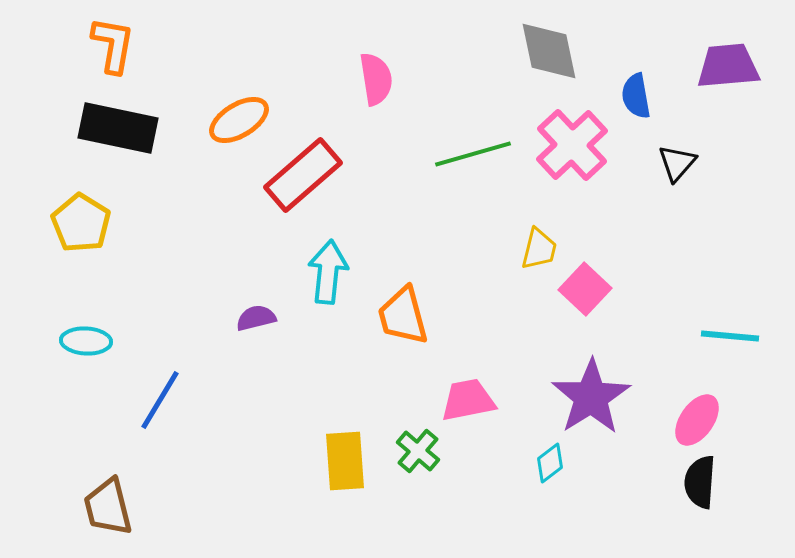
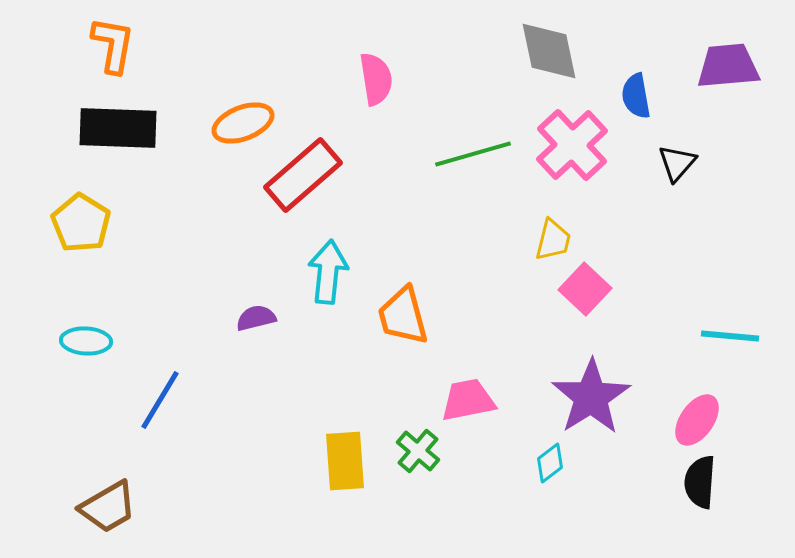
orange ellipse: moved 4 px right, 3 px down; rotated 10 degrees clockwise
black rectangle: rotated 10 degrees counterclockwise
yellow trapezoid: moved 14 px right, 9 px up
brown trapezoid: rotated 106 degrees counterclockwise
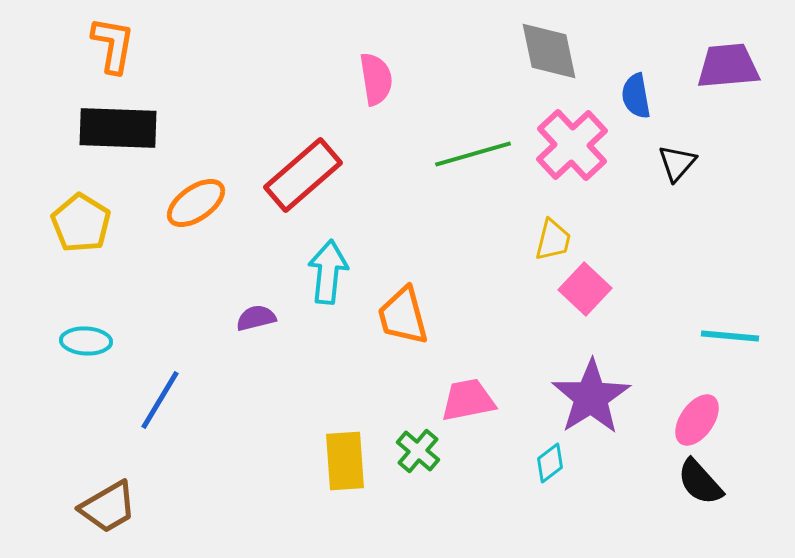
orange ellipse: moved 47 px left, 80 px down; rotated 14 degrees counterclockwise
black semicircle: rotated 46 degrees counterclockwise
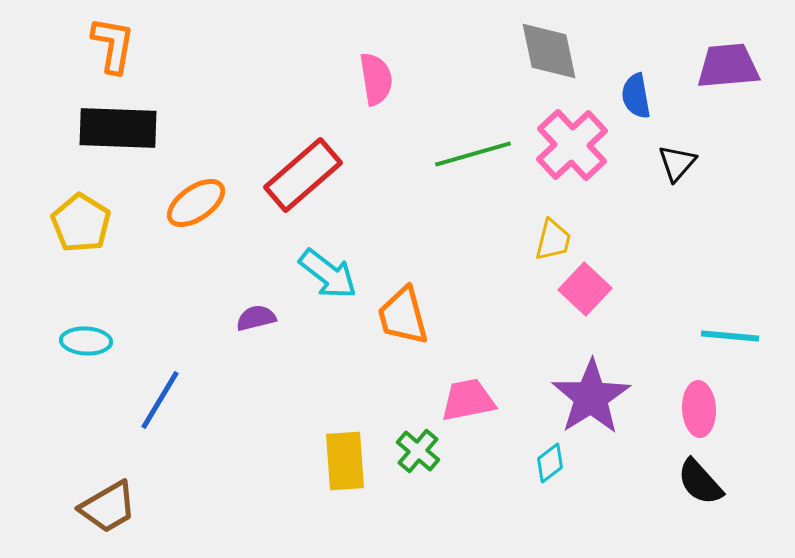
cyan arrow: moved 2 px down; rotated 122 degrees clockwise
pink ellipse: moved 2 px right, 11 px up; rotated 38 degrees counterclockwise
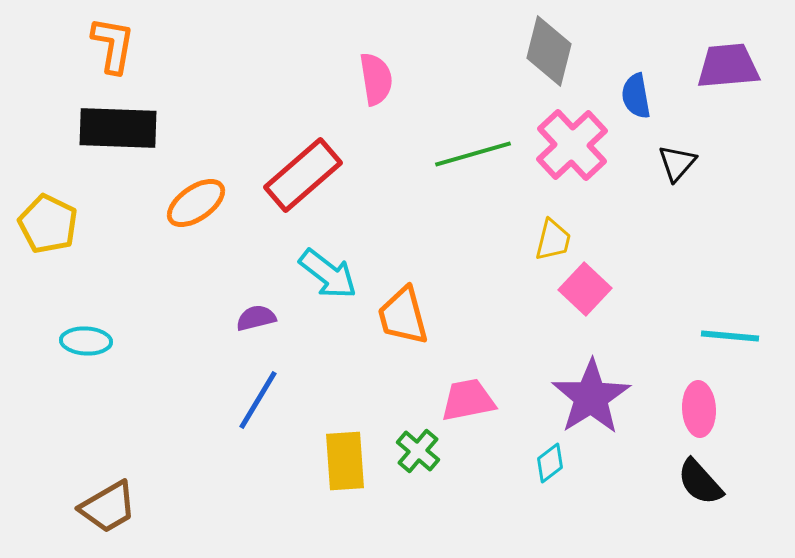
gray diamond: rotated 26 degrees clockwise
yellow pentagon: moved 33 px left, 1 px down; rotated 6 degrees counterclockwise
blue line: moved 98 px right
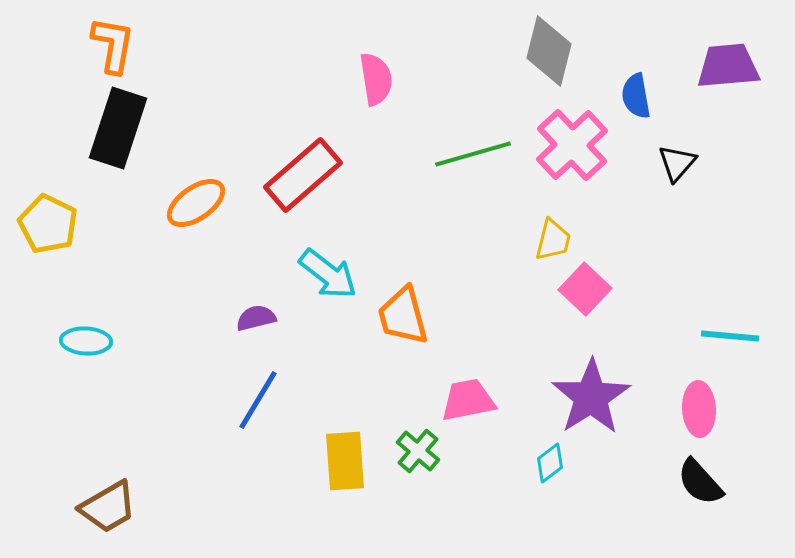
black rectangle: rotated 74 degrees counterclockwise
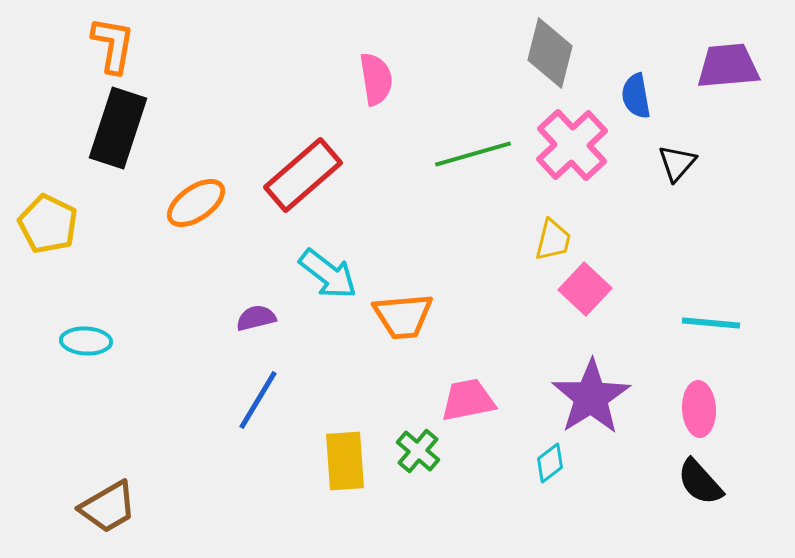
gray diamond: moved 1 px right, 2 px down
orange trapezoid: rotated 80 degrees counterclockwise
cyan line: moved 19 px left, 13 px up
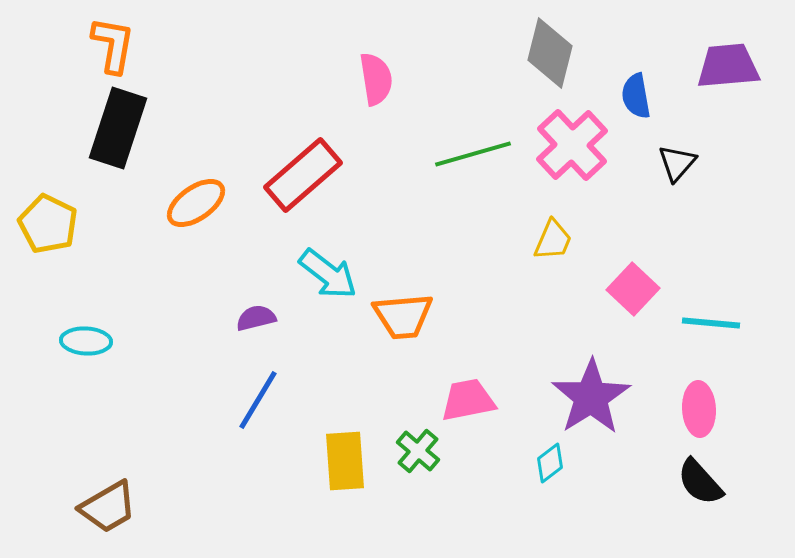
yellow trapezoid: rotated 9 degrees clockwise
pink square: moved 48 px right
